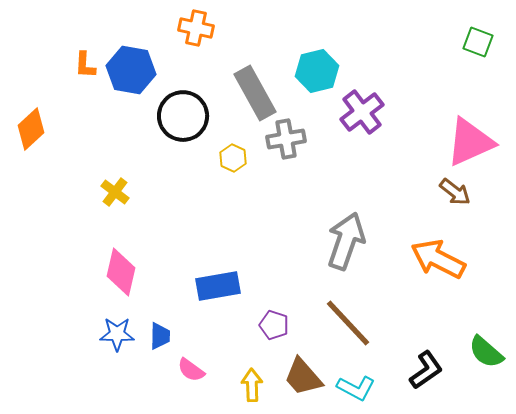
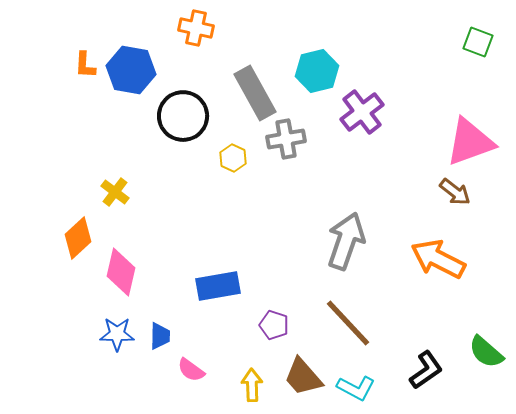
orange diamond: moved 47 px right, 109 px down
pink triangle: rotated 4 degrees clockwise
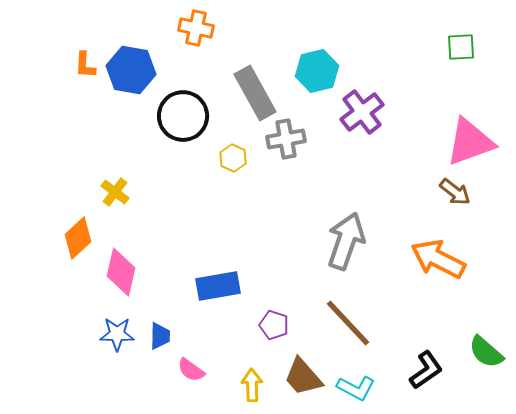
green square: moved 17 px left, 5 px down; rotated 24 degrees counterclockwise
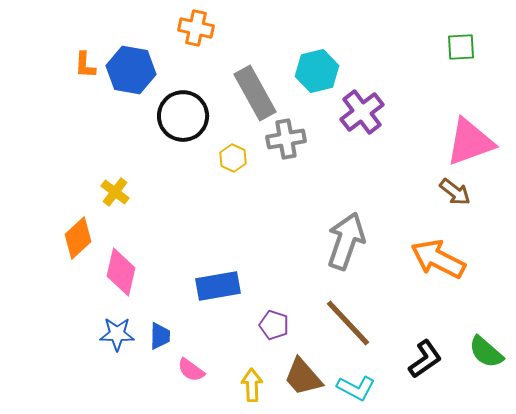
black L-shape: moved 1 px left, 11 px up
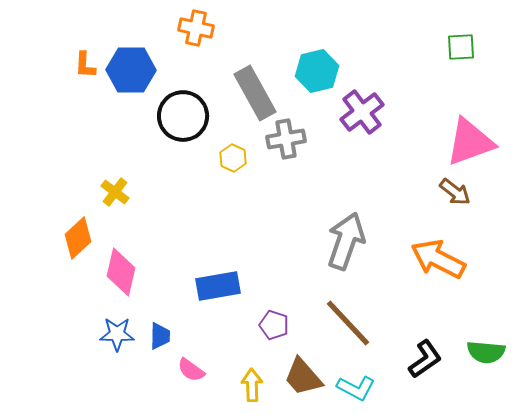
blue hexagon: rotated 9 degrees counterclockwise
green semicircle: rotated 36 degrees counterclockwise
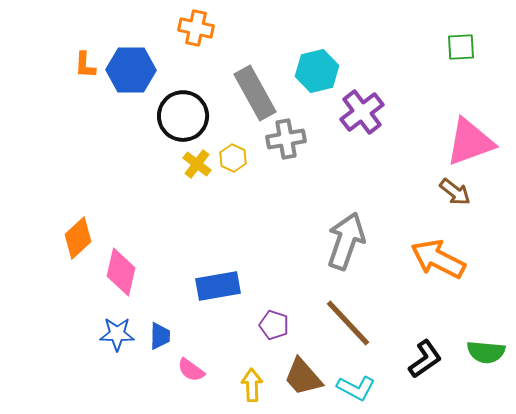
yellow cross: moved 82 px right, 28 px up
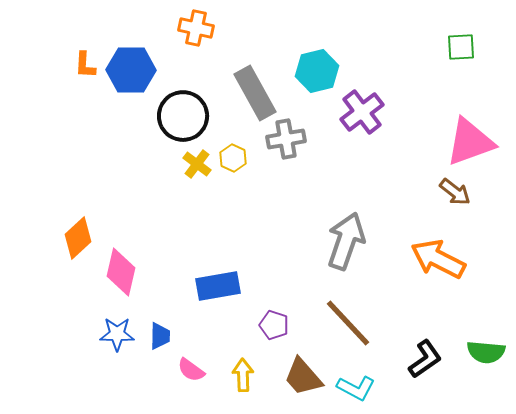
yellow arrow: moved 9 px left, 10 px up
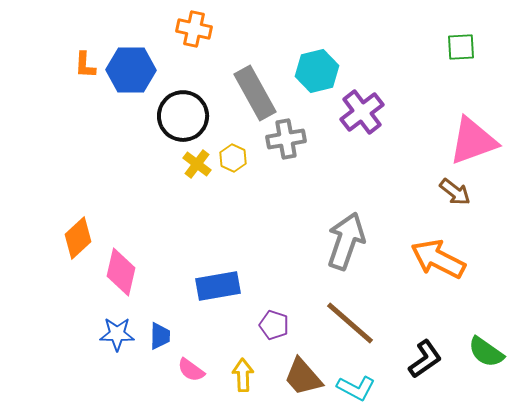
orange cross: moved 2 px left, 1 px down
pink triangle: moved 3 px right, 1 px up
brown line: moved 2 px right; rotated 6 degrees counterclockwise
green semicircle: rotated 30 degrees clockwise
